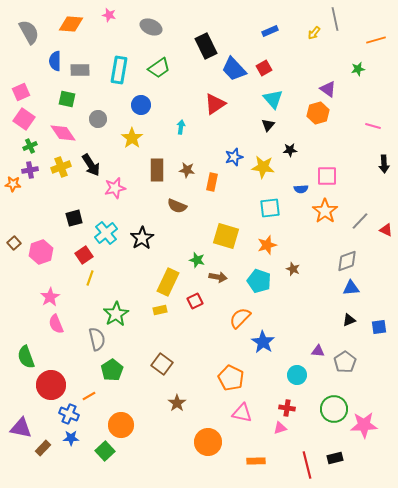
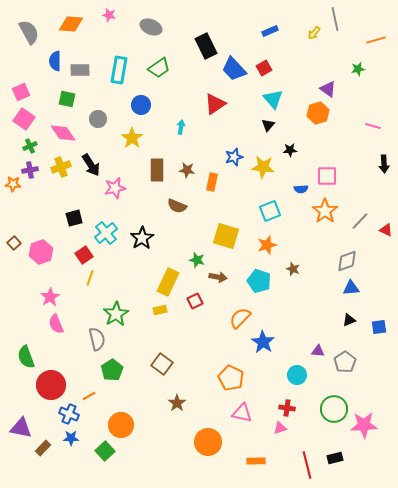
cyan square at (270, 208): moved 3 px down; rotated 15 degrees counterclockwise
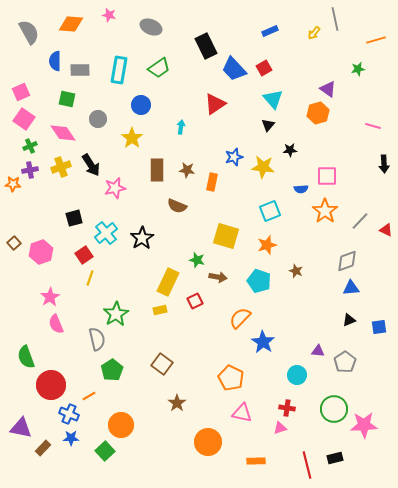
brown star at (293, 269): moved 3 px right, 2 px down
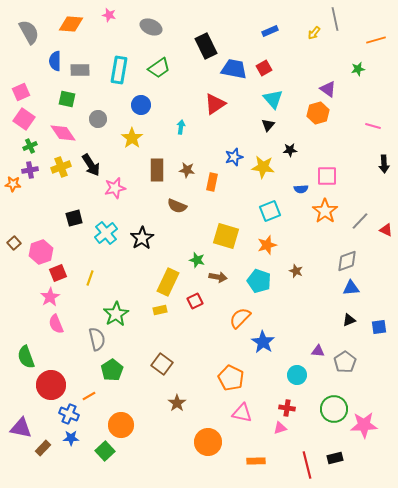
blue trapezoid at (234, 69): rotated 144 degrees clockwise
red square at (84, 255): moved 26 px left, 18 px down; rotated 12 degrees clockwise
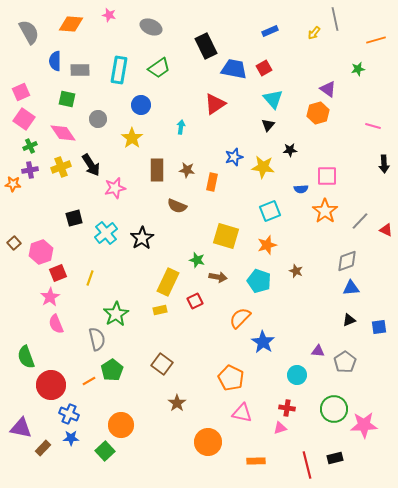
orange line at (89, 396): moved 15 px up
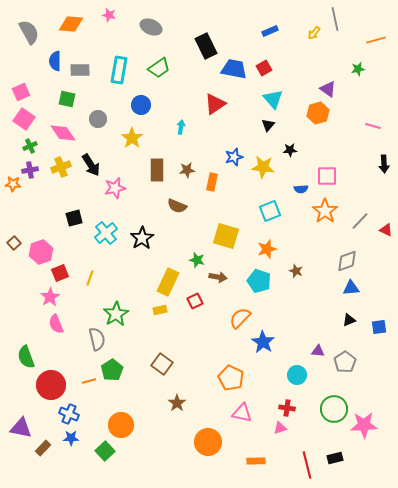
brown star at (187, 170): rotated 14 degrees counterclockwise
orange star at (267, 245): moved 4 px down
red square at (58, 273): moved 2 px right
orange line at (89, 381): rotated 16 degrees clockwise
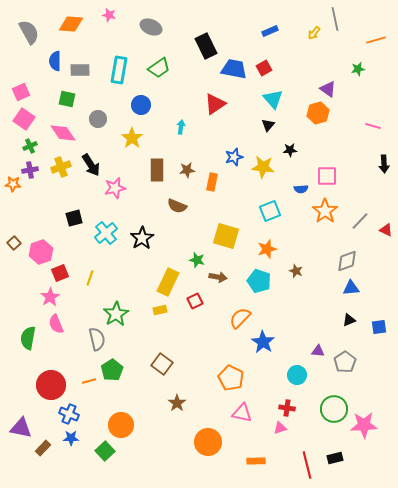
green semicircle at (26, 357): moved 2 px right, 19 px up; rotated 30 degrees clockwise
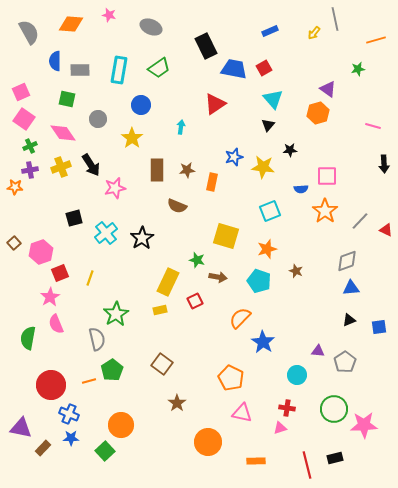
orange star at (13, 184): moved 2 px right, 3 px down
